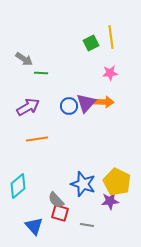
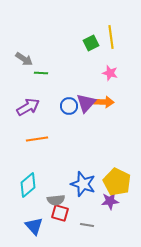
pink star: rotated 21 degrees clockwise
cyan diamond: moved 10 px right, 1 px up
gray semicircle: rotated 54 degrees counterclockwise
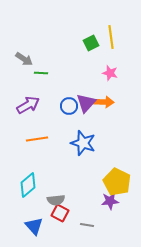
purple arrow: moved 2 px up
blue star: moved 41 px up
red square: rotated 12 degrees clockwise
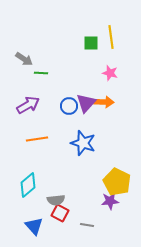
green square: rotated 28 degrees clockwise
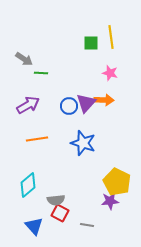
orange arrow: moved 2 px up
